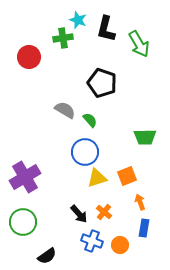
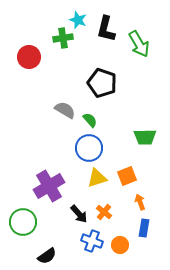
blue circle: moved 4 px right, 4 px up
purple cross: moved 24 px right, 9 px down
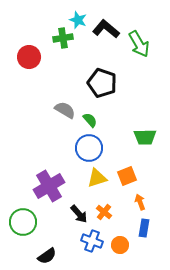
black L-shape: rotated 116 degrees clockwise
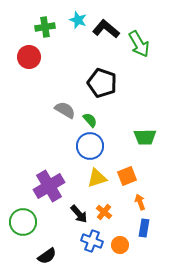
green cross: moved 18 px left, 11 px up
blue circle: moved 1 px right, 2 px up
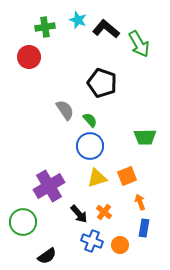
gray semicircle: rotated 25 degrees clockwise
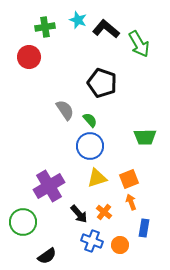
orange square: moved 2 px right, 3 px down
orange arrow: moved 9 px left
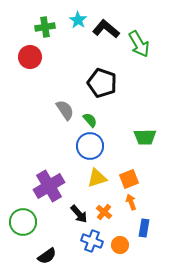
cyan star: rotated 12 degrees clockwise
red circle: moved 1 px right
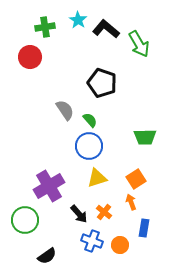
blue circle: moved 1 px left
orange square: moved 7 px right; rotated 12 degrees counterclockwise
green circle: moved 2 px right, 2 px up
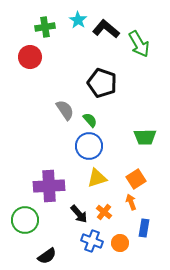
purple cross: rotated 28 degrees clockwise
orange circle: moved 2 px up
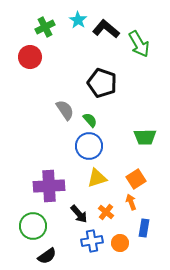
green cross: rotated 18 degrees counterclockwise
orange cross: moved 2 px right
green circle: moved 8 px right, 6 px down
blue cross: rotated 30 degrees counterclockwise
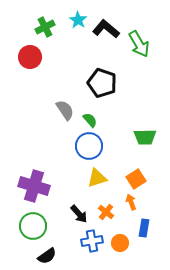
purple cross: moved 15 px left; rotated 20 degrees clockwise
